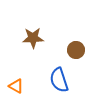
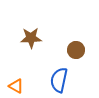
brown star: moved 2 px left
blue semicircle: rotated 30 degrees clockwise
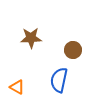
brown circle: moved 3 px left
orange triangle: moved 1 px right, 1 px down
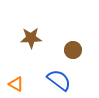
blue semicircle: rotated 115 degrees clockwise
orange triangle: moved 1 px left, 3 px up
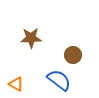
brown circle: moved 5 px down
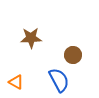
blue semicircle: rotated 25 degrees clockwise
orange triangle: moved 2 px up
